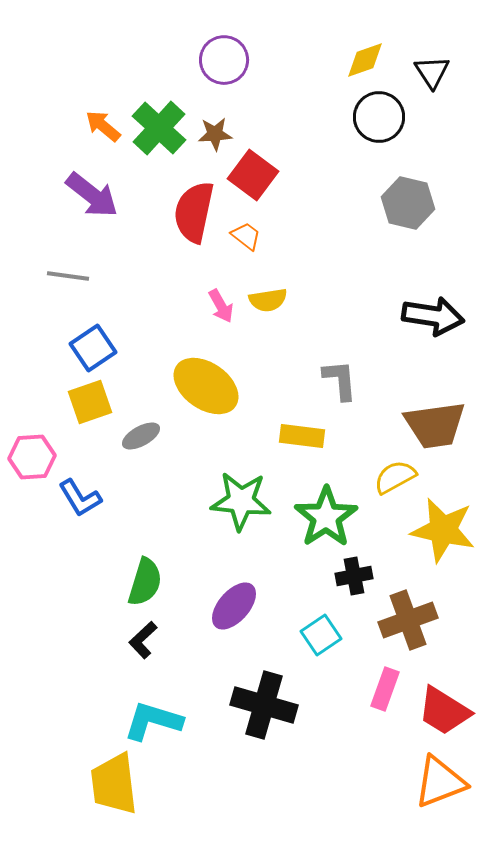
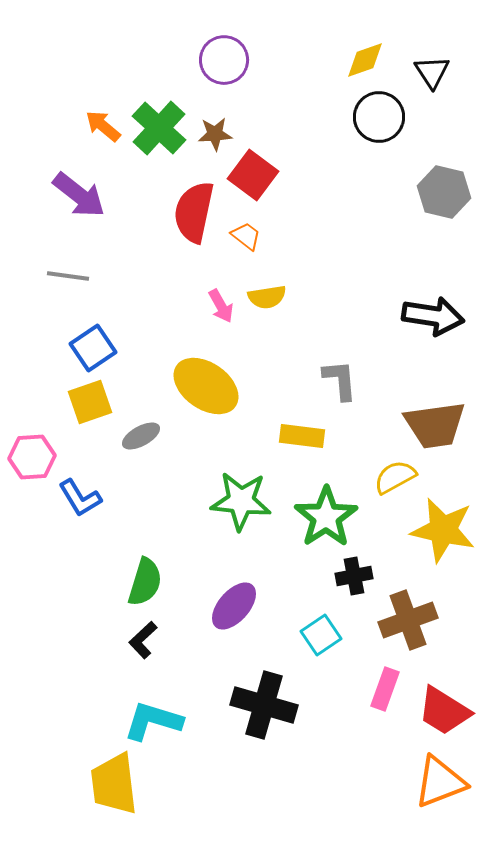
purple arrow at (92, 195): moved 13 px left
gray hexagon at (408, 203): moved 36 px right, 11 px up
yellow semicircle at (268, 300): moved 1 px left, 3 px up
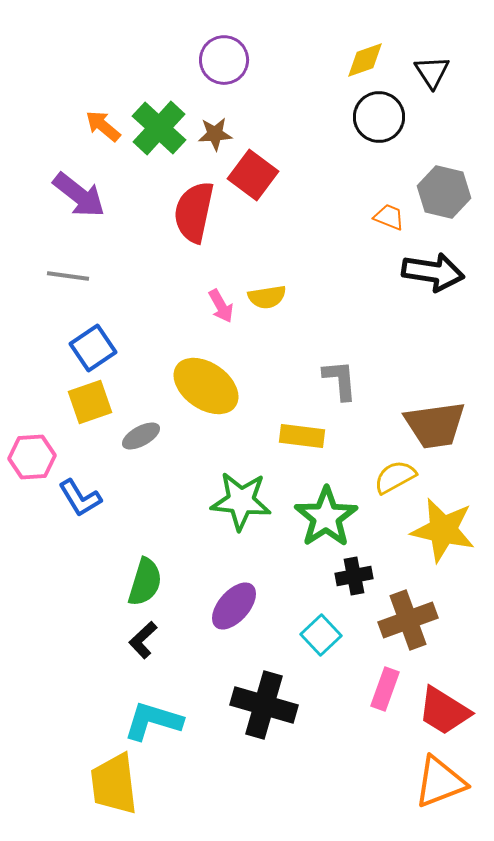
orange trapezoid at (246, 236): moved 143 px right, 19 px up; rotated 16 degrees counterclockwise
black arrow at (433, 316): moved 44 px up
cyan square at (321, 635): rotated 9 degrees counterclockwise
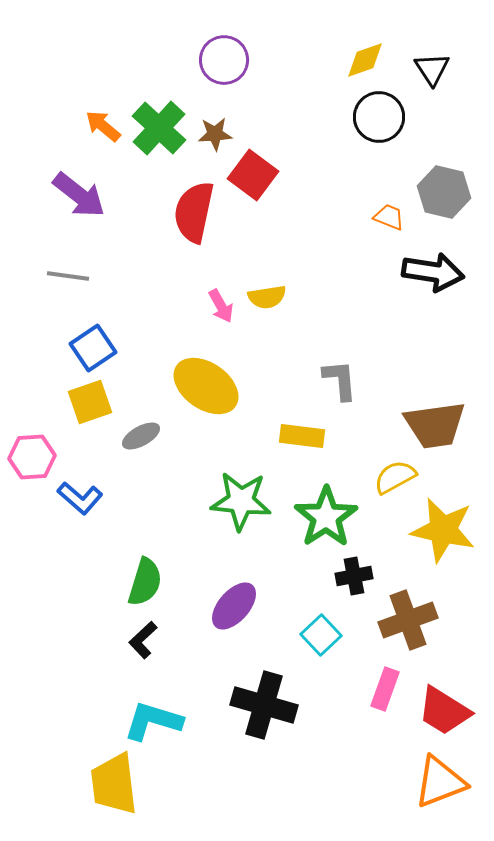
black triangle at (432, 72): moved 3 px up
blue L-shape at (80, 498): rotated 18 degrees counterclockwise
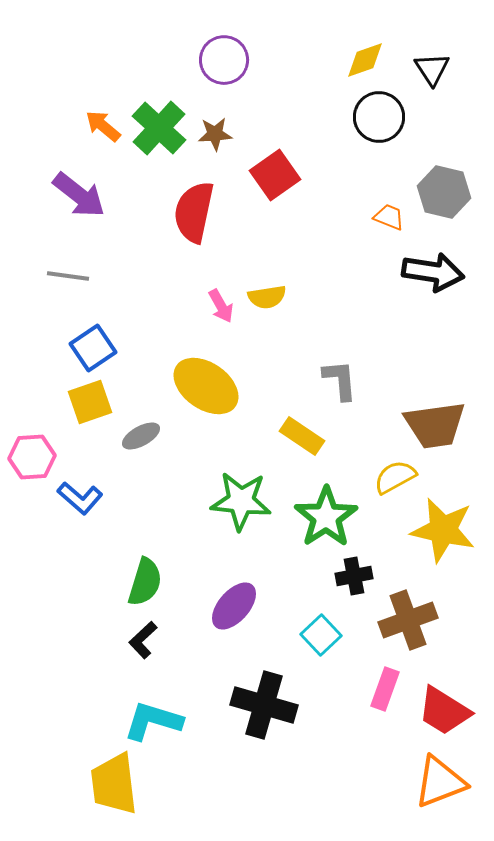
red square at (253, 175): moved 22 px right; rotated 18 degrees clockwise
yellow rectangle at (302, 436): rotated 27 degrees clockwise
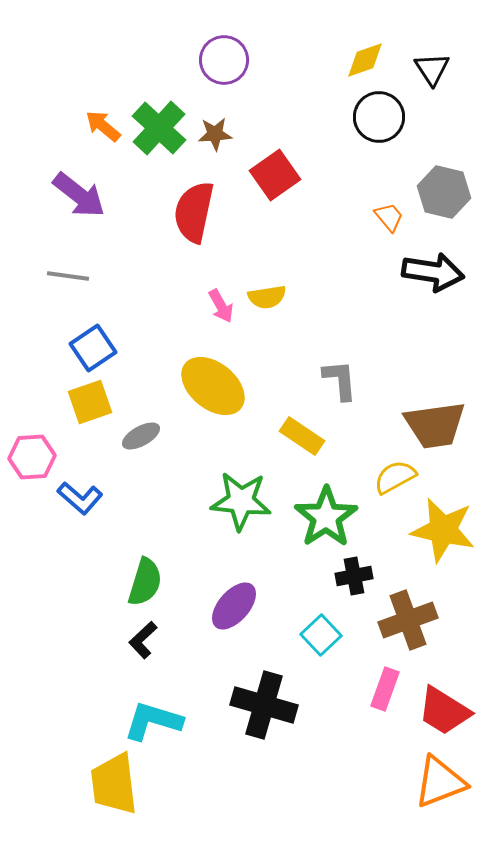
orange trapezoid at (389, 217): rotated 28 degrees clockwise
yellow ellipse at (206, 386): moved 7 px right; rotated 4 degrees clockwise
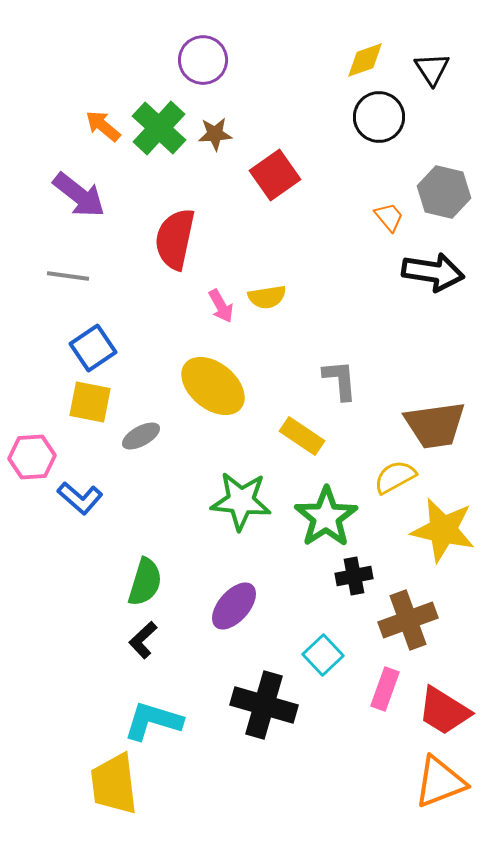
purple circle at (224, 60): moved 21 px left
red semicircle at (194, 212): moved 19 px left, 27 px down
yellow square at (90, 402): rotated 30 degrees clockwise
cyan square at (321, 635): moved 2 px right, 20 px down
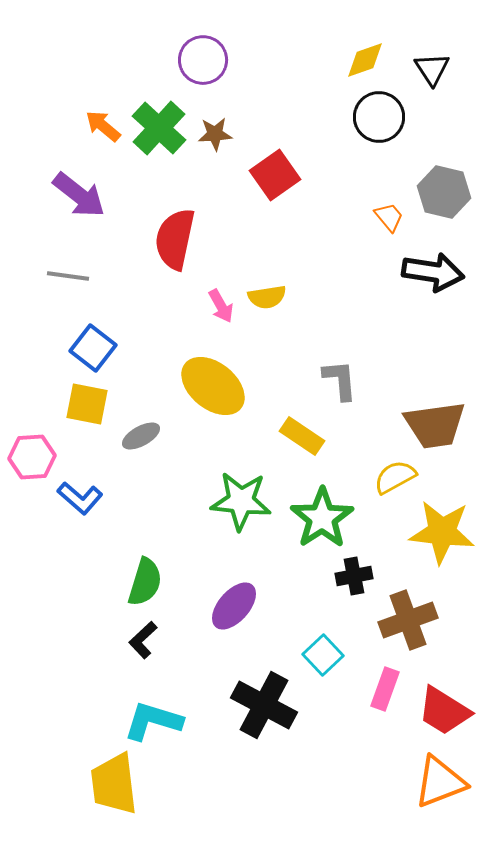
blue square at (93, 348): rotated 18 degrees counterclockwise
yellow square at (90, 402): moved 3 px left, 2 px down
green star at (326, 517): moved 4 px left, 1 px down
yellow star at (443, 530): moved 1 px left, 2 px down; rotated 6 degrees counterclockwise
black cross at (264, 705): rotated 12 degrees clockwise
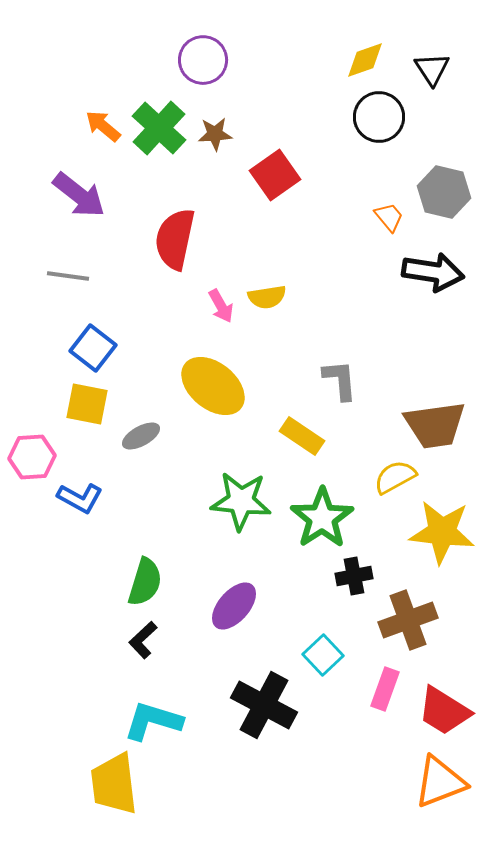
blue L-shape at (80, 498): rotated 12 degrees counterclockwise
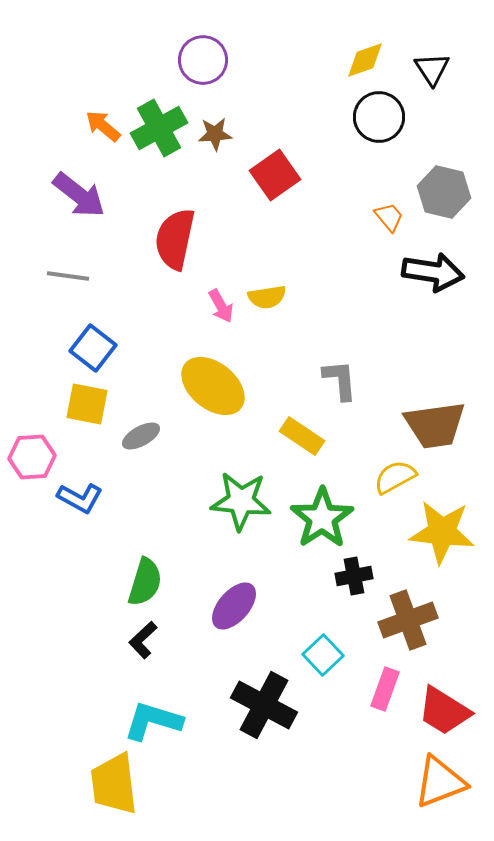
green cross at (159, 128): rotated 18 degrees clockwise
